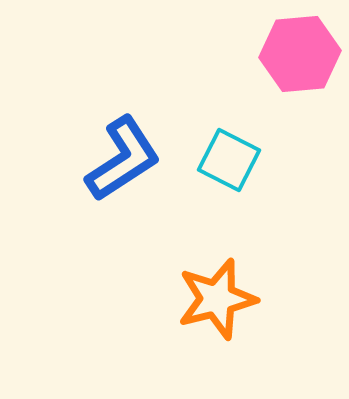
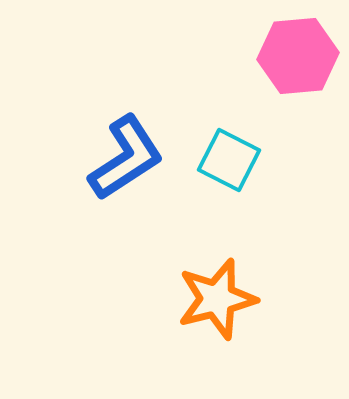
pink hexagon: moved 2 px left, 2 px down
blue L-shape: moved 3 px right, 1 px up
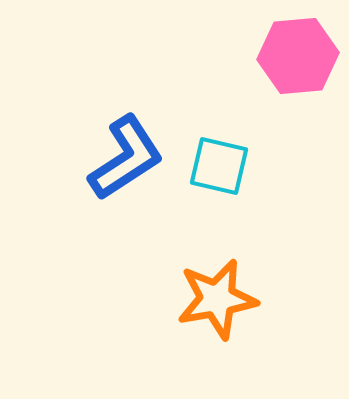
cyan square: moved 10 px left, 6 px down; rotated 14 degrees counterclockwise
orange star: rotated 4 degrees clockwise
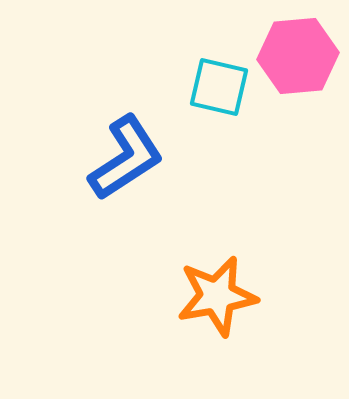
cyan square: moved 79 px up
orange star: moved 3 px up
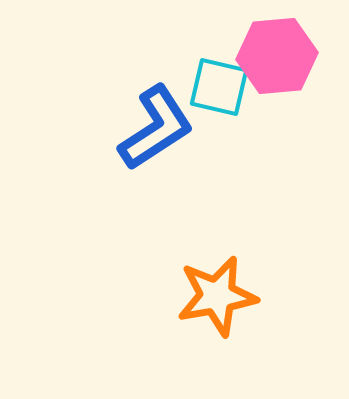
pink hexagon: moved 21 px left
blue L-shape: moved 30 px right, 30 px up
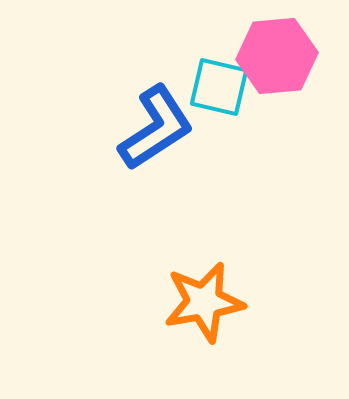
orange star: moved 13 px left, 6 px down
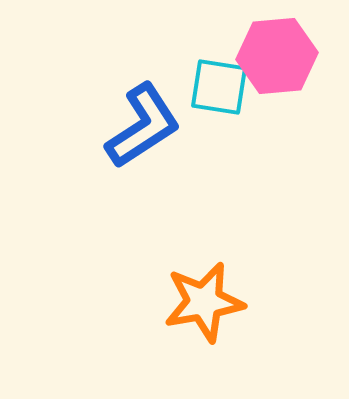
cyan square: rotated 4 degrees counterclockwise
blue L-shape: moved 13 px left, 2 px up
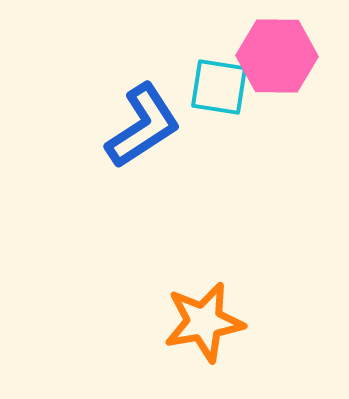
pink hexagon: rotated 6 degrees clockwise
orange star: moved 20 px down
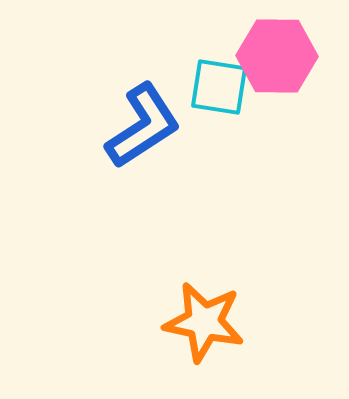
orange star: rotated 22 degrees clockwise
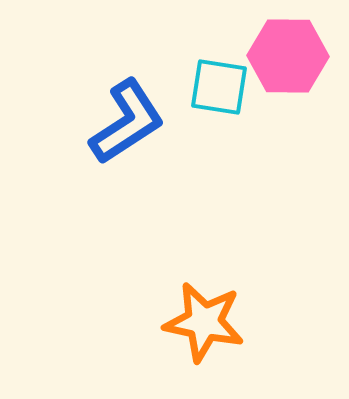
pink hexagon: moved 11 px right
blue L-shape: moved 16 px left, 4 px up
